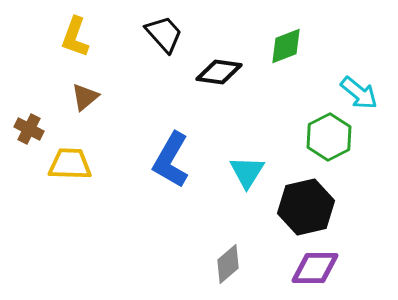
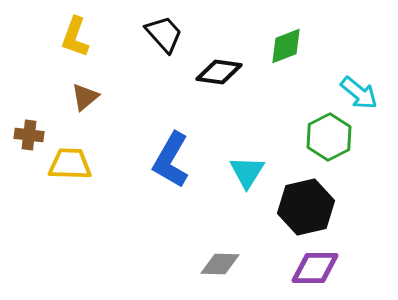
brown cross: moved 6 px down; rotated 20 degrees counterclockwise
gray diamond: moved 8 px left; rotated 42 degrees clockwise
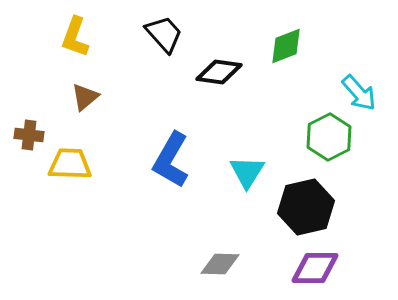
cyan arrow: rotated 9 degrees clockwise
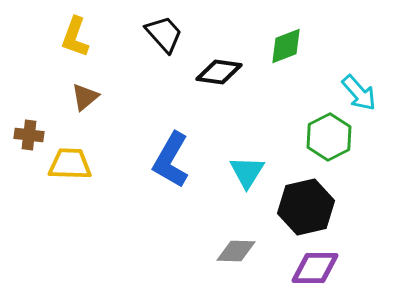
gray diamond: moved 16 px right, 13 px up
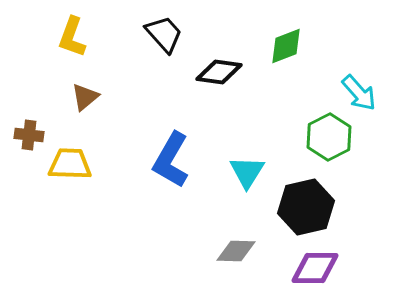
yellow L-shape: moved 3 px left
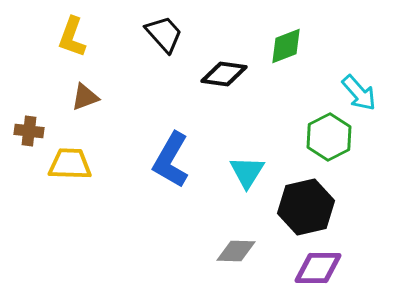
black diamond: moved 5 px right, 2 px down
brown triangle: rotated 20 degrees clockwise
brown cross: moved 4 px up
purple diamond: moved 3 px right
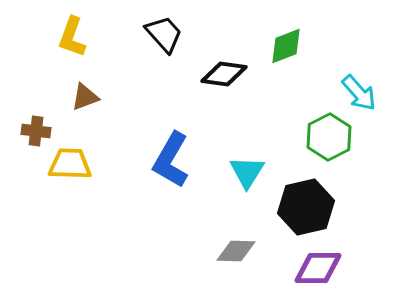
brown cross: moved 7 px right
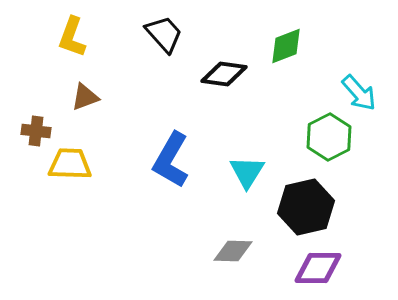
gray diamond: moved 3 px left
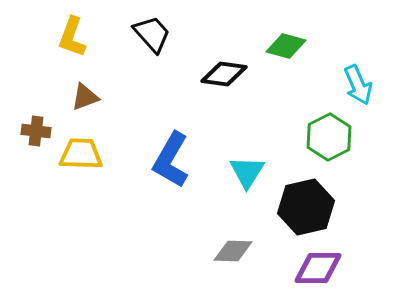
black trapezoid: moved 12 px left
green diamond: rotated 36 degrees clockwise
cyan arrow: moved 1 px left, 8 px up; rotated 18 degrees clockwise
yellow trapezoid: moved 11 px right, 10 px up
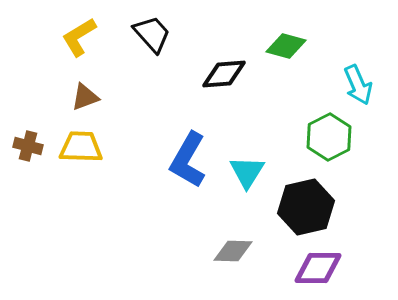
yellow L-shape: moved 7 px right; rotated 39 degrees clockwise
black diamond: rotated 12 degrees counterclockwise
brown cross: moved 8 px left, 15 px down; rotated 8 degrees clockwise
yellow trapezoid: moved 7 px up
blue L-shape: moved 17 px right
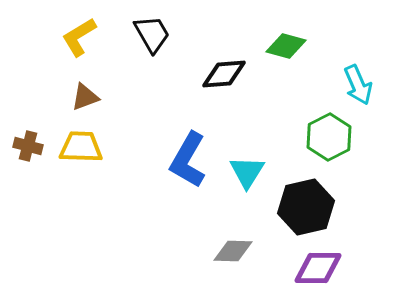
black trapezoid: rotated 12 degrees clockwise
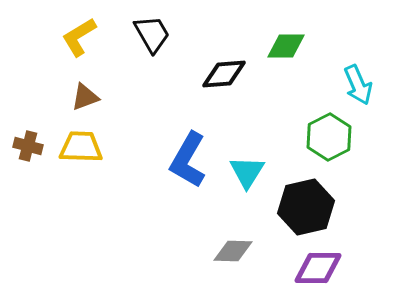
green diamond: rotated 15 degrees counterclockwise
